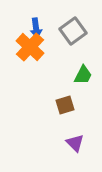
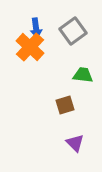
green trapezoid: rotated 110 degrees counterclockwise
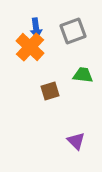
gray square: rotated 16 degrees clockwise
brown square: moved 15 px left, 14 px up
purple triangle: moved 1 px right, 2 px up
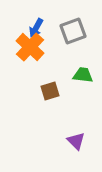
blue arrow: rotated 36 degrees clockwise
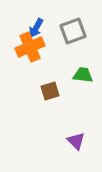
orange cross: rotated 24 degrees clockwise
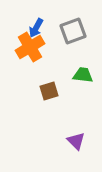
orange cross: rotated 8 degrees counterclockwise
brown square: moved 1 px left
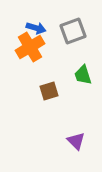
blue arrow: rotated 102 degrees counterclockwise
green trapezoid: rotated 115 degrees counterclockwise
